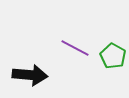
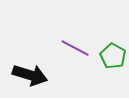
black arrow: rotated 12 degrees clockwise
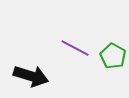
black arrow: moved 1 px right, 1 px down
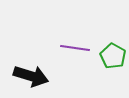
purple line: rotated 20 degrees counterclockwise
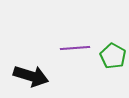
purple line: rotated 12 degrees counterclockwise
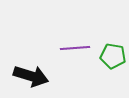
green pentagon: rotated 20 degrees counterclockwise
